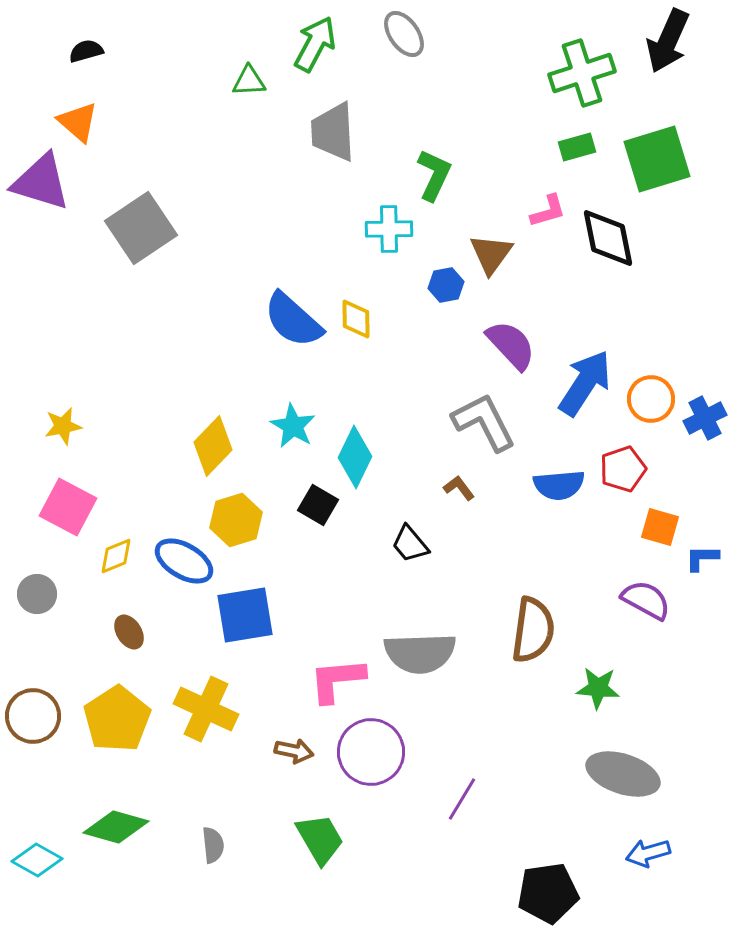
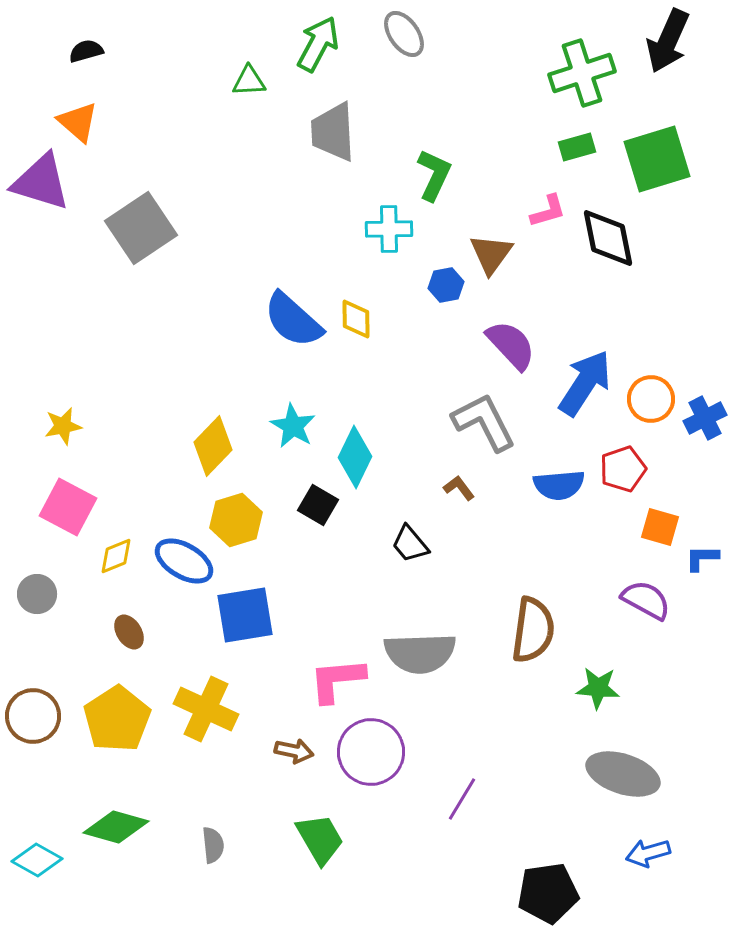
green arrow at (315, 44): moved 3 px right
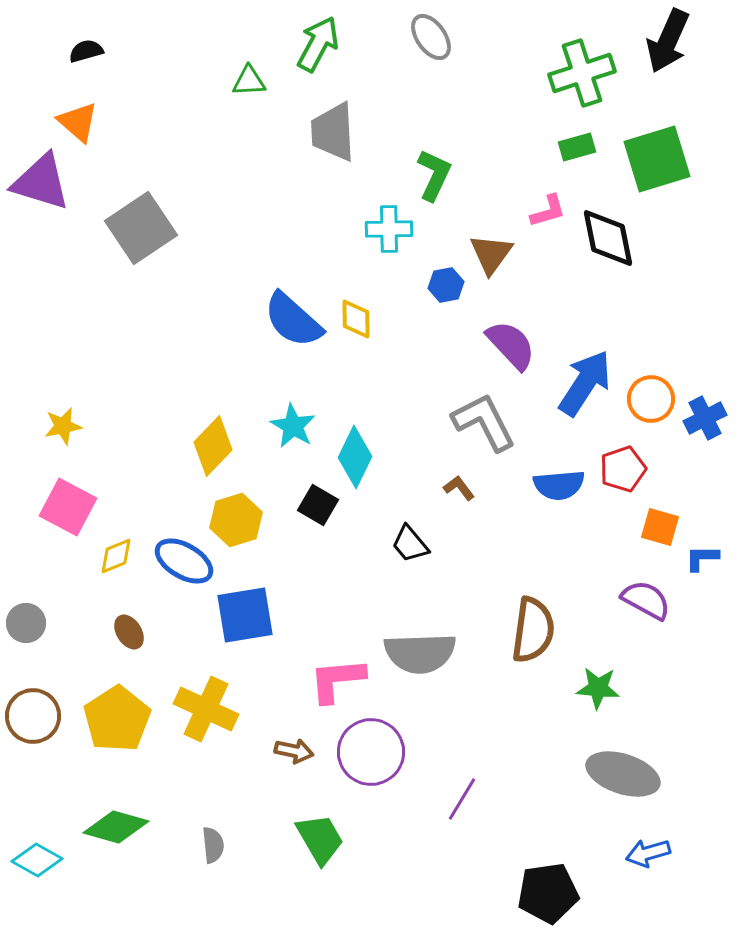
gray ellipse at (404, 34): moved 27 px right, 3 px down
gray circle at (37, 594): moved 11 px left, 29 px down
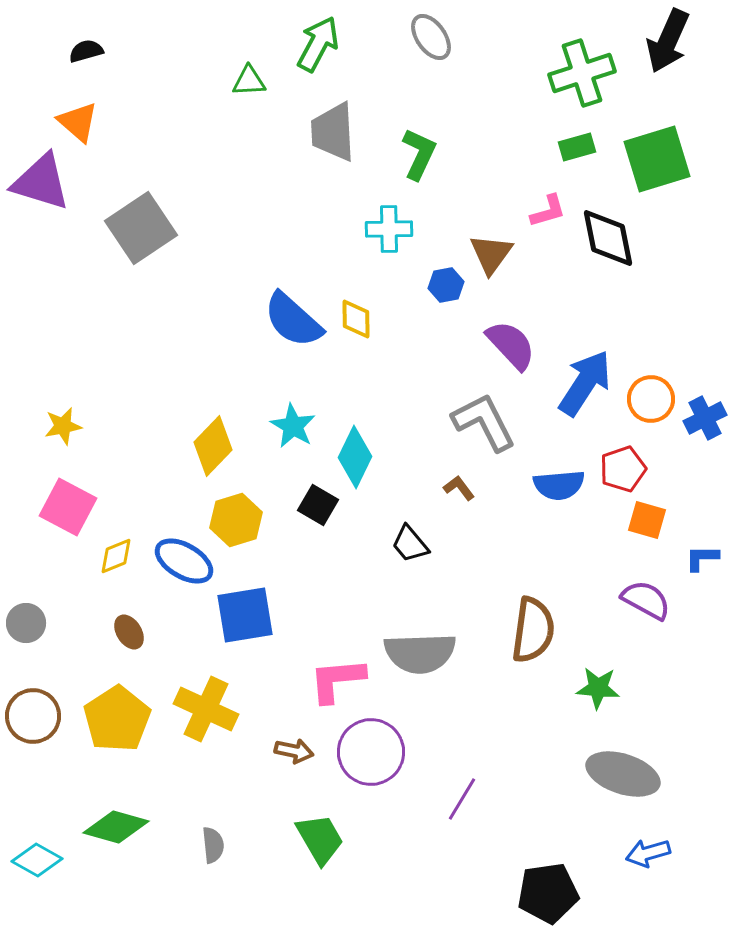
green L-shape at (434, 175): moved 15 px left, 21 px up
orange square at (660, 527): moved 13 px left, 7 px up
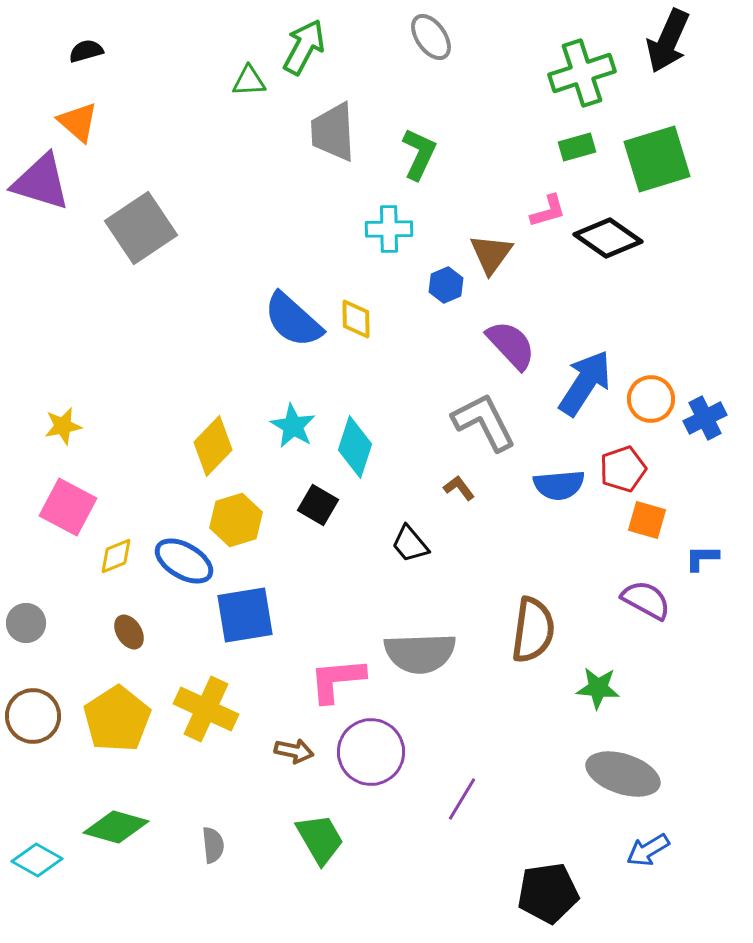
green arrow at (318, 44): moved 14 px left, 3 px down
black diamond at (608, 238): rotated 44 degrees counterclockwise
blue hexagon at (446, 285): rotated 12 degrees counterclockwise
cyan diamond at (355, 457): moved 10 px up; rotated 8 degrees counterclockwise
blue arrow at (648, 853): moved 3 px up; rotated 15 degrees counterclockwise
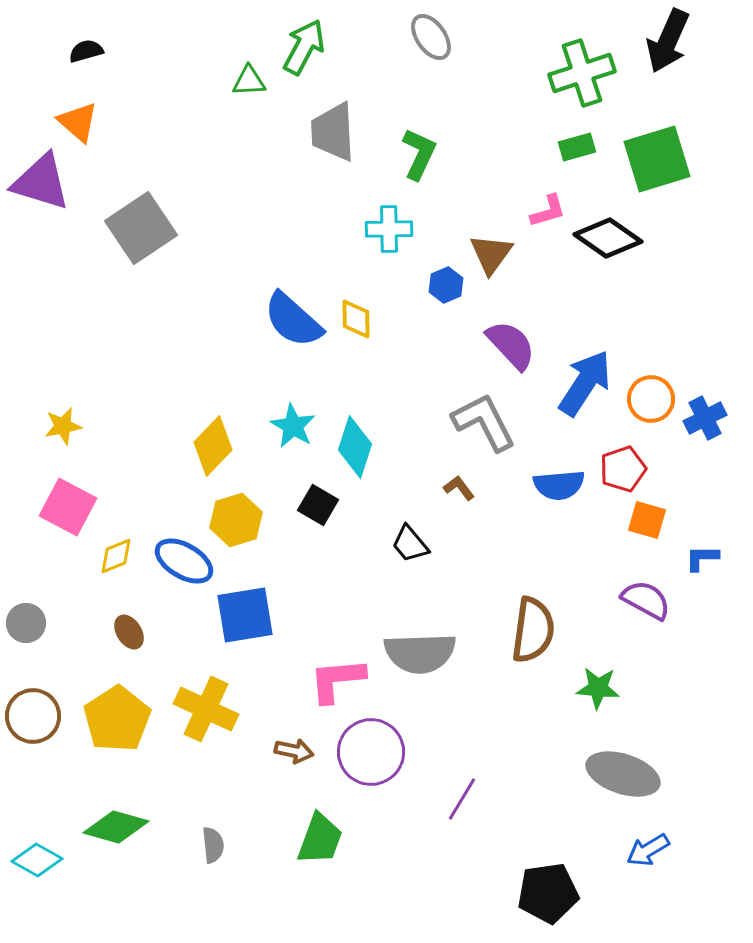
green trapezoid at (320, 839): rotated 50 degrees clockwise
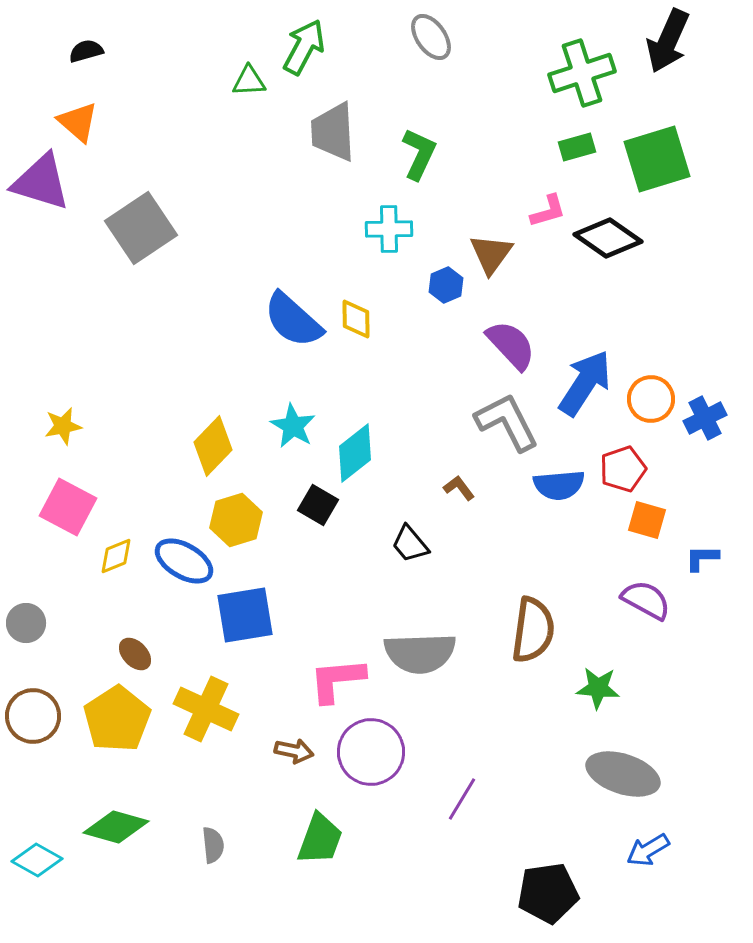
gray L-shape at (484, 422): moved 23 px right
cyan diamond at (355, 447): moved 6 px down; rotated 34 degrees clockwise
brown ellipse at (129, 632): moved 6 px right, 22 px down; rotated 12 degrees counterclockwise
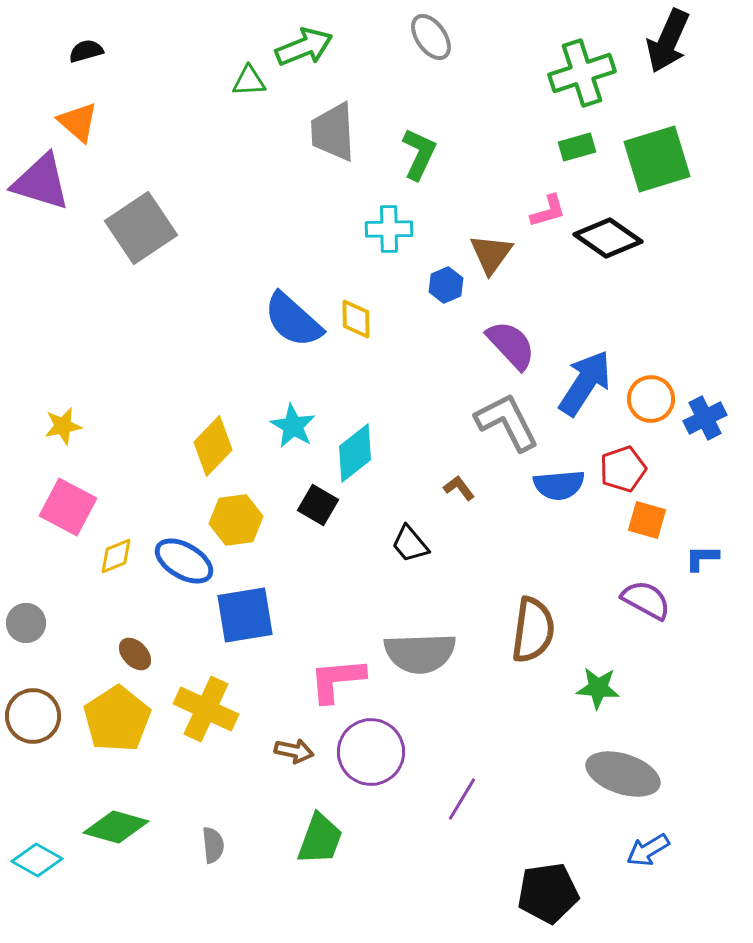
green arrow at (304, 47): rotated 40 degrees clockwise
yellow hexagon at (236, 520): rotated 9 degrees clockwise
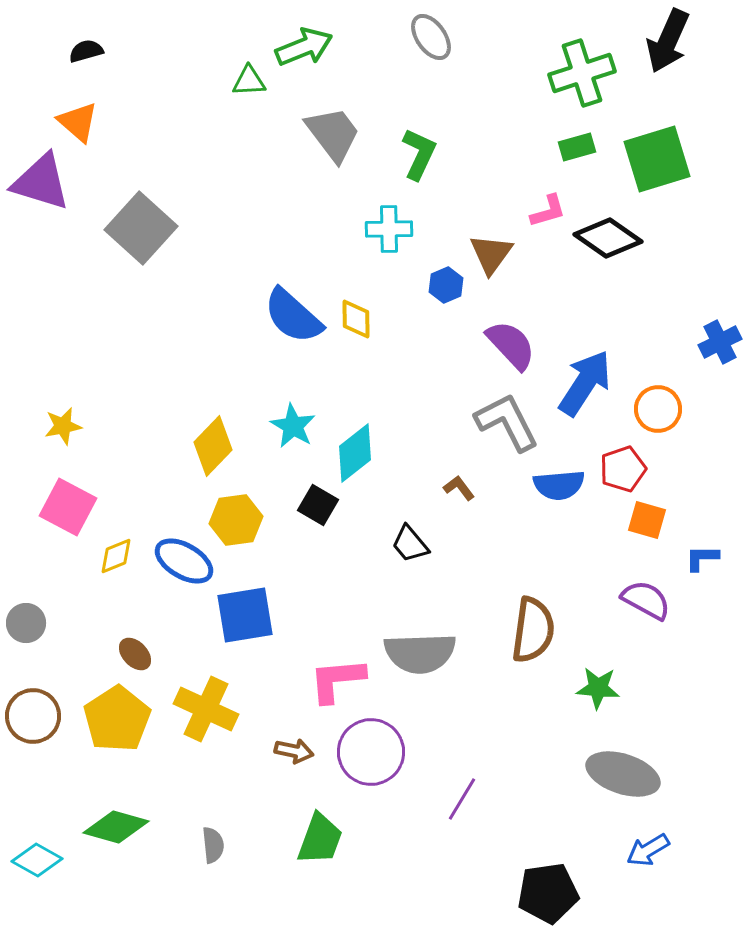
gray trapezoid at (333, 132): moved 2 px down; rotated 146 degrees clockwise
gray square at (141, 228): rotated 14 degrees counterclockwise
blue semicircle at (293, 320): moved 4 px up
orange circle at (651, 399): moved 7 px right, 10 px down
blue cross at (705, 418): moved 15 px right, 76 px up
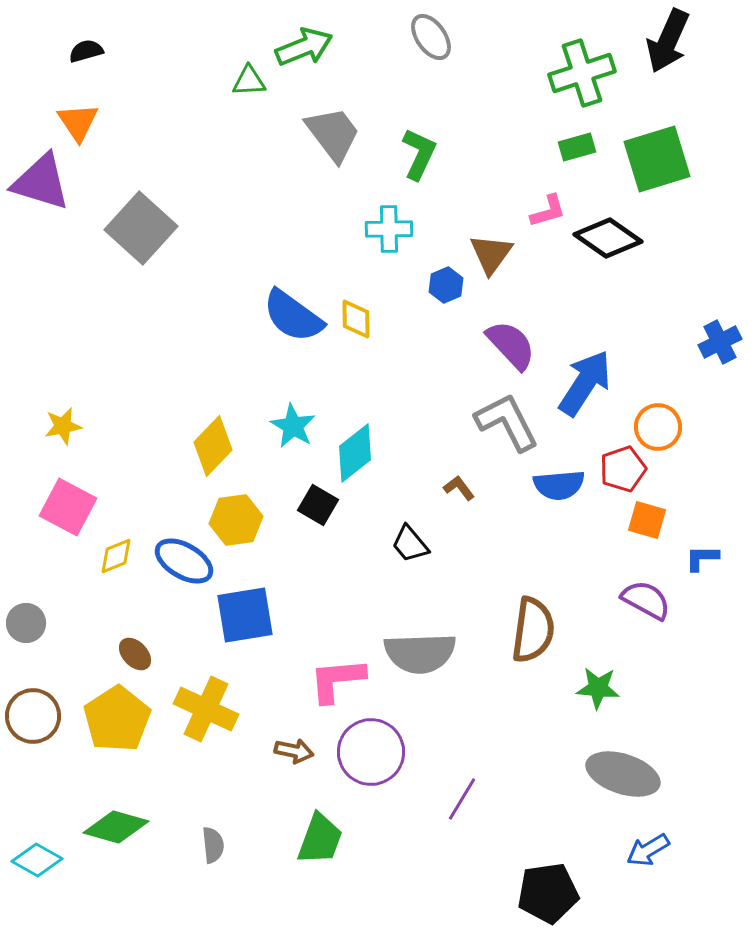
orange triangle at (78, 122): rotated 15 degrees clockwise
blue semicircle at (293, 316): rotated 6 degrees counterclockwise
orange circle at (658, 409): moved 18 px down
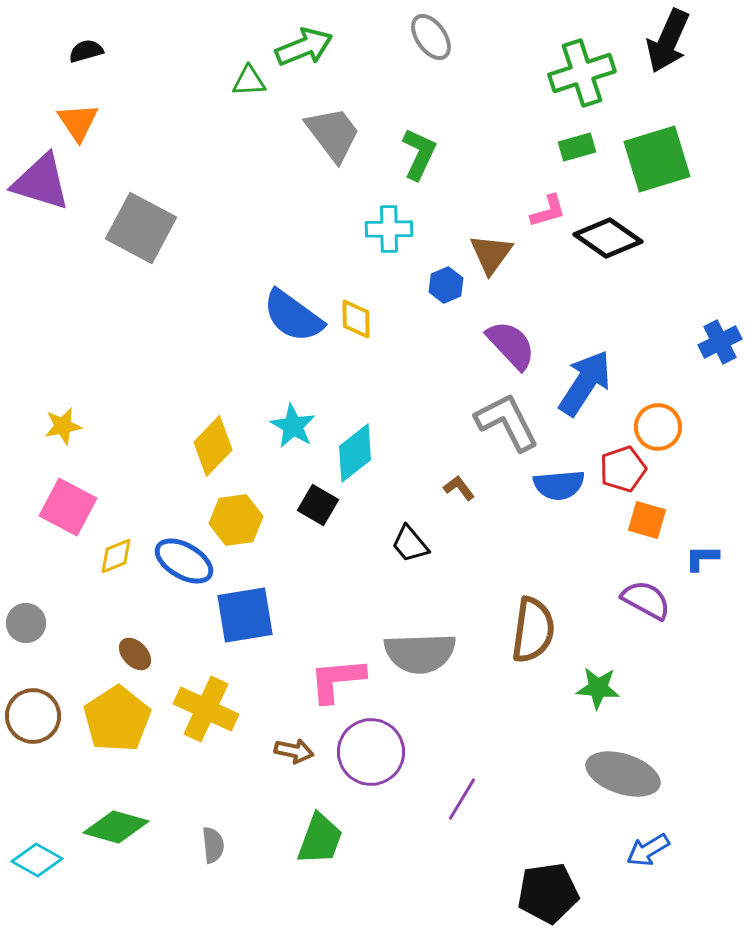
gray square at (141, 228): rotated 14 degrees counterclockwise
